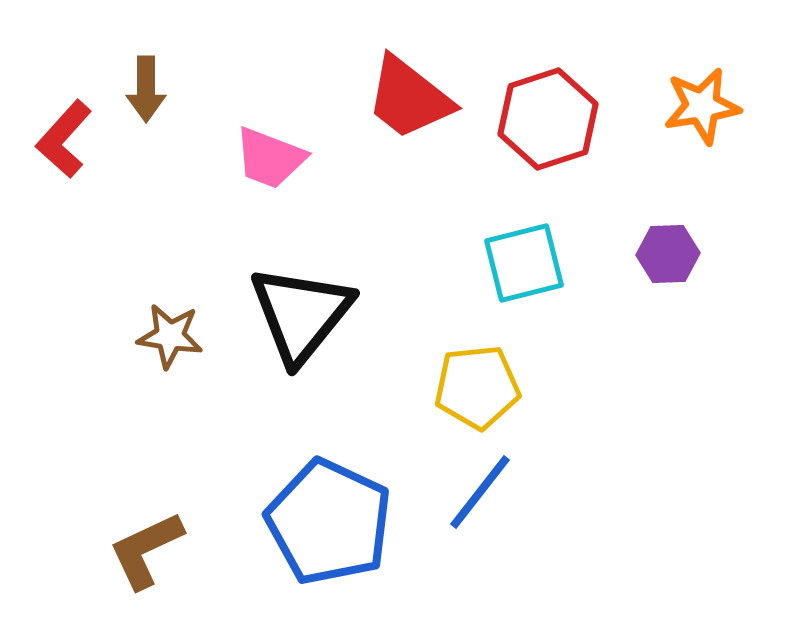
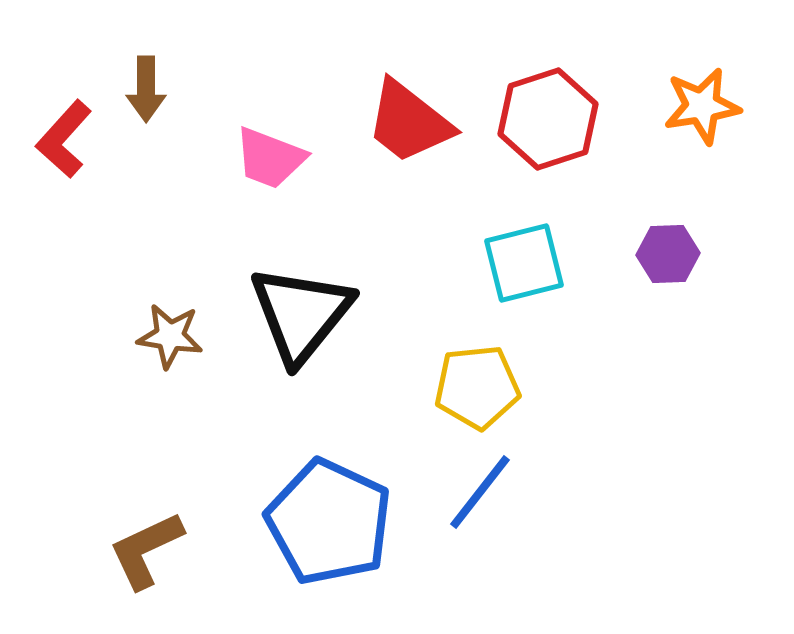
red trapezoid: moved 24 px down
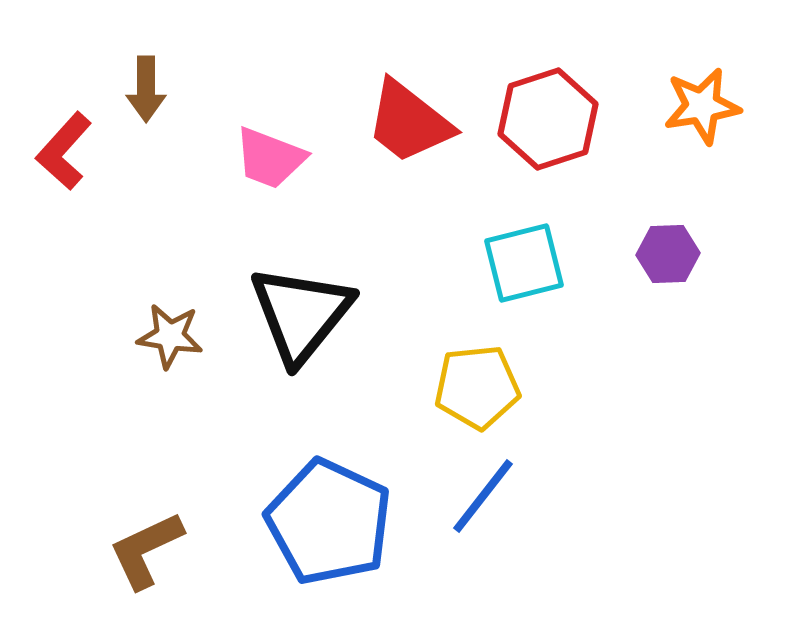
red L-shape: moved 12 px down
blue line: moved 3 px right, 4 px down
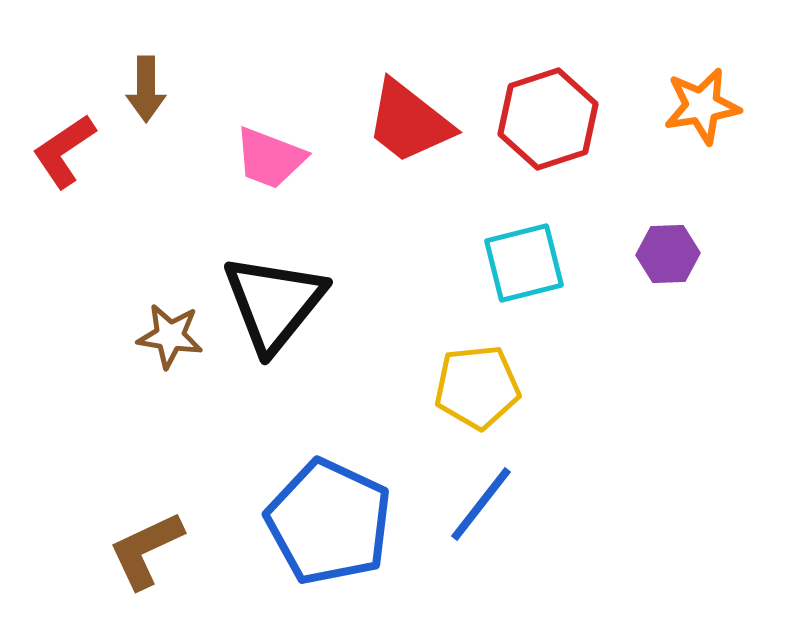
red L-shape: rotated 14 degrees clockwise
black triangle: moved 27 px left, 11 px up
blue line: moved 2 px left, 8 px down
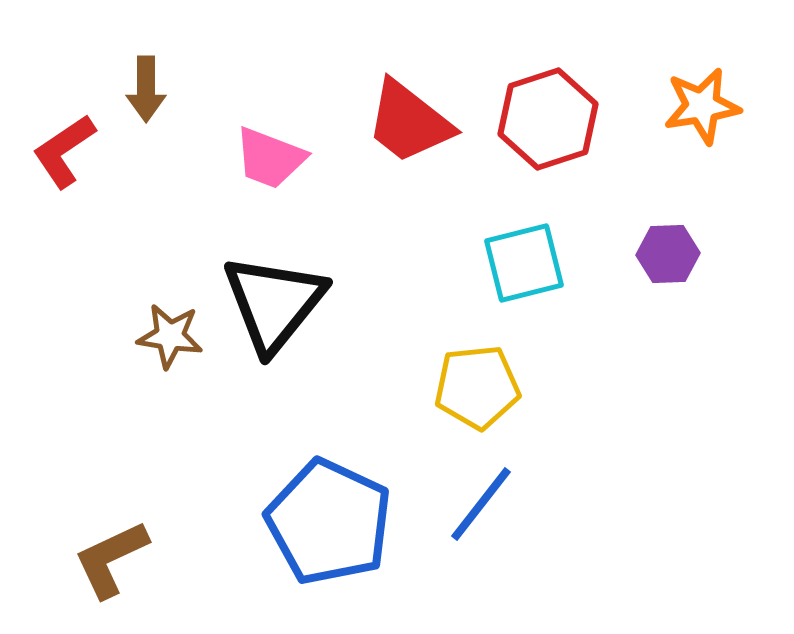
brown L-shape: moved 35 px left, 9 px down
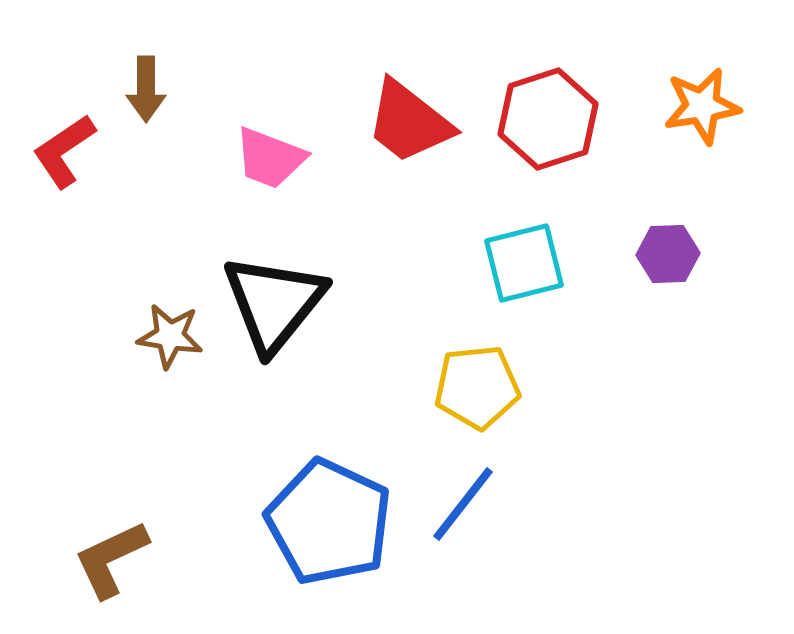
blue line: moved 18 px left
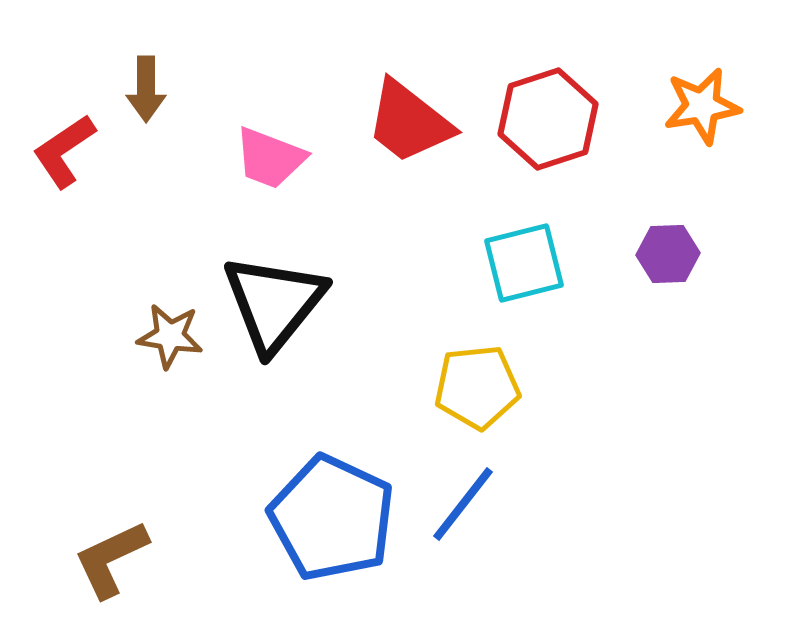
blue pentagon: moved 3 px right, 4 px up
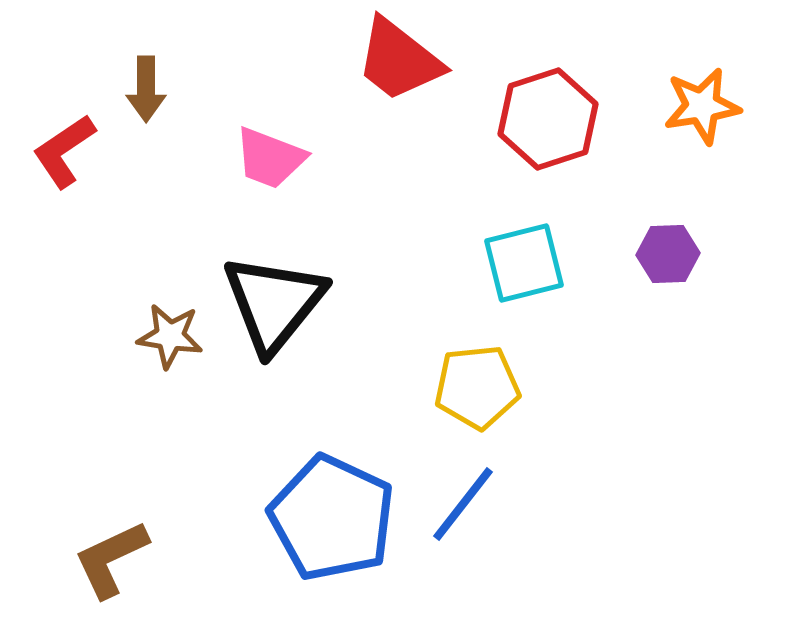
red trapezoid: moved 10 px left, 62 px up
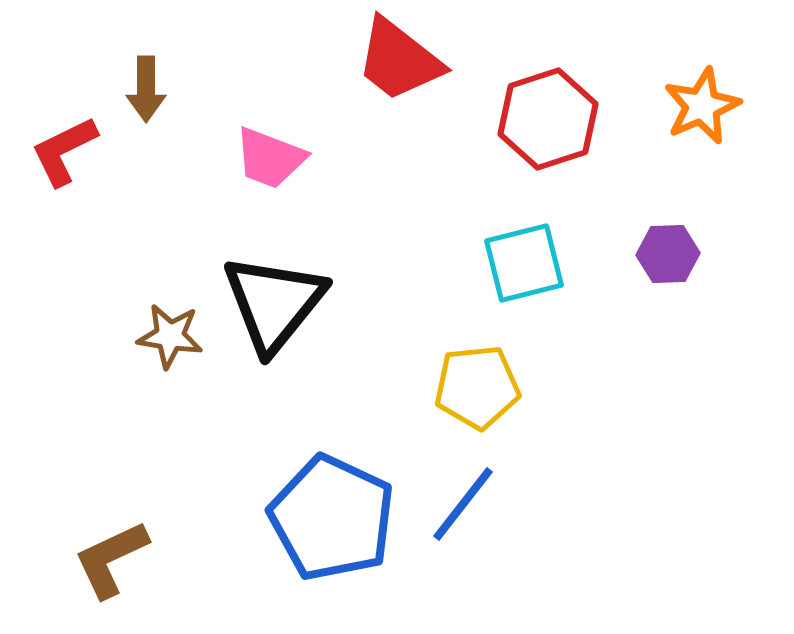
orange star: rotated 14 degrees counterclockwise
red L-shape: rotated 8 degrees clockwise
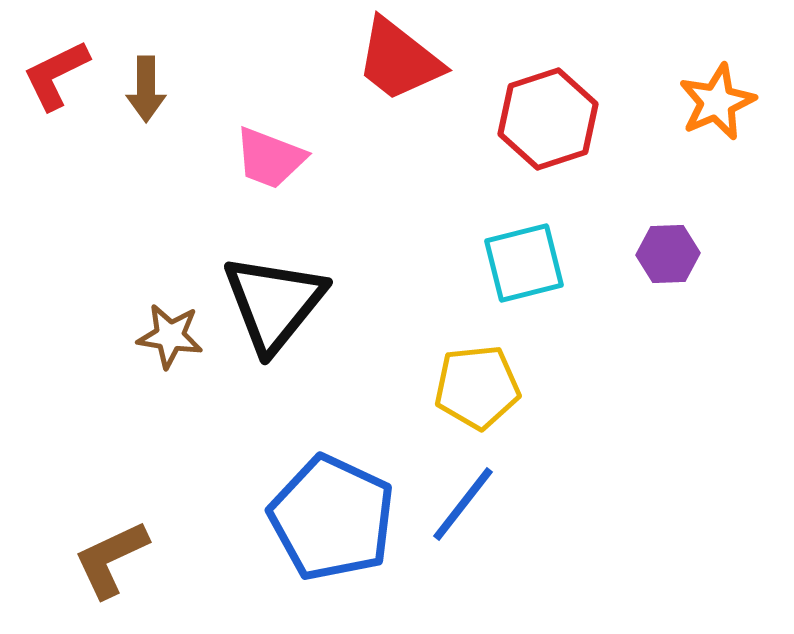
orange star: moved 15 px right, 4 px up
red L-shape: moved 8 px left, 76 px up
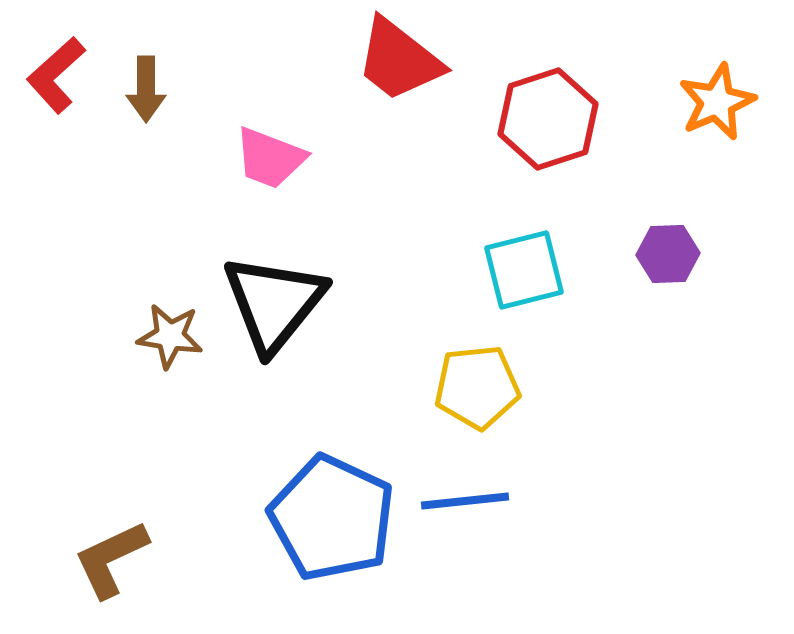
red L-shape: rotated 16 degrees counterclockwise
cyan square: moved 7 px down
blue line: moved 2 px right, 3 px up; rotated 46 degrees clockwise
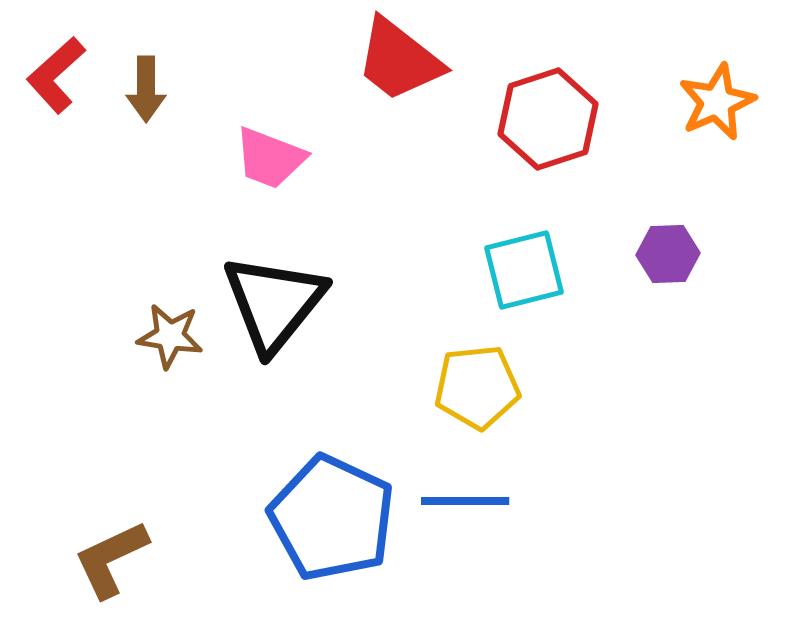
blue line: rotated 6 degrees clockwise
